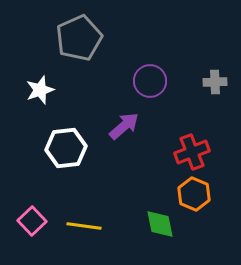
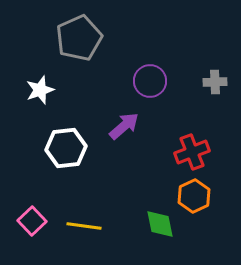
orange hexagon: moved 2 px down; rotated 12 degrees clockwise
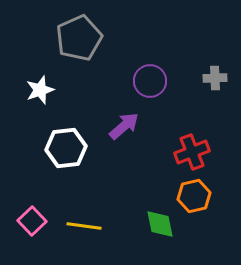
gray cross: moved 4 px up
orange hexagon: rotated 12 degrees clockwise
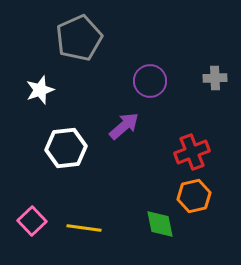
yellow line: moved 2 px down
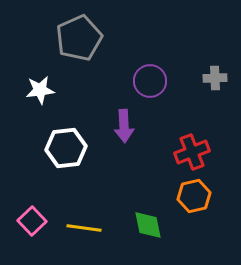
white star: rotated 12 degrees clockwise
purple arrow: rotated 128 degrees clockwise
green diamond: moved 12 px left, 1 px down
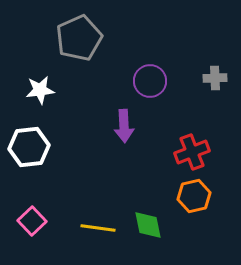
white hexagon: moved 37 px left, 1 px up
yellow line: moved 14 px right
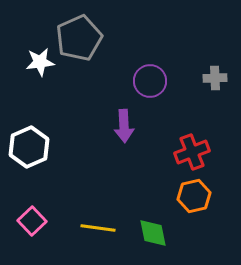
white star: moved 28 px up
white hexagon: rotated 18 degrees counterclockwise
green diamond: moved 5 px right, 8 px down
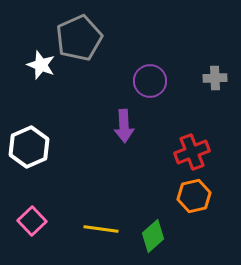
white star: moved 1 px right, 3 px down; rotated 28 degrees clockwise
yellow line: moved 3 px right, 1 px down
green diamond: moved 3 px down; rotated 60 degrees clockwise
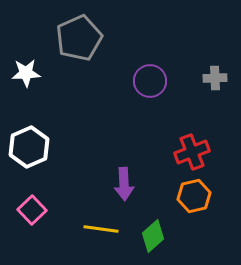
white star: moved 15 px left, 8 px down; rotated 24 degrees counterclockwise
purple arrow: moved 58 px down
pink square: moved 11 px up
